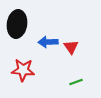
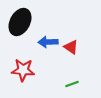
black ellipse: moved 3 px right, 2 px up; rotated 20 degrees clockwise
red triangle: rotated 21 degrees counterclockwise
green line: moved 4 px left, 2 px down
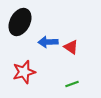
red star: moved 1 px right, 2 px down; rotated 20 degrees counterclockwise
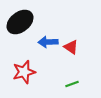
black ellipse: rotated 24 degrees clockwise
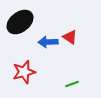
red triangle: moved 1 px left, 10 px up
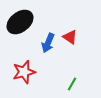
blue arrow: moved 1 px down; rotated 66 degrees counterclockwise
green line: rotated 40 degrees counterclockwise
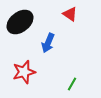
red triangle: moved 23 px up
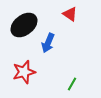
black ellipse: moved 4 px right, 3 px down
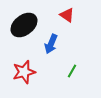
red triangle: moved 3 px left, 1 px down
blue arrow: moved 3 px right, 1 px down
green line: moved 13 px up
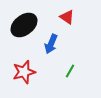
red triangle: moved 2 px down
green line: moved 2 px left
